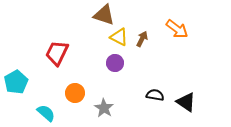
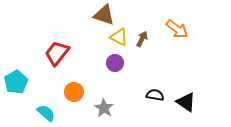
red trapezoid: rotated 12 degrees clockwise
orange circle: moved 1 px left, 1 px up
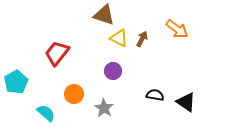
yellow triangle: moved 1 px down
purple circle: moved 2 px left, 8 px down
orange circle: moved 2 px down
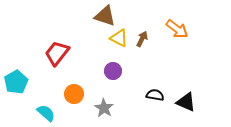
brown triangle: moved 1 px right, 1 px down
black triangle: rotated 10 degrees counterclockwise
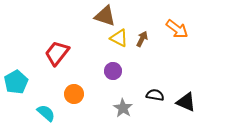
gray star: moved 19 px right
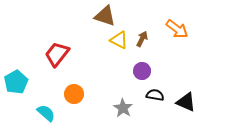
yellow triangle: moved 2 px down
red trapezoid: moved 1 px down
purple circle: moved 29 px right
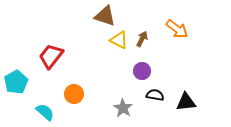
red trapezoid: moved 6 px left, 2 px down
black triangle: rotated 30 degrees counterclockwise
cyan semicircle: moved 1 px left, 1 px up
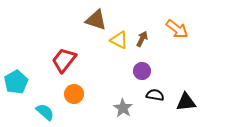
brown triangle: moved 9 px left, 4 px down
red trapezoid: moved 13 px right, 4 px down
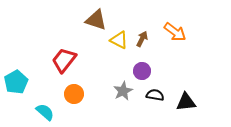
orange arrow: moved 2 px left, 3 px down
gray star: moved 17 px up; rotated 12 degrees clockwise
